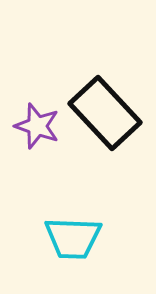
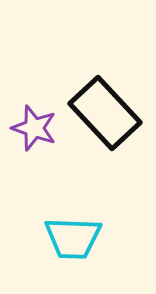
purple star: moved 3 px left, 2 px down
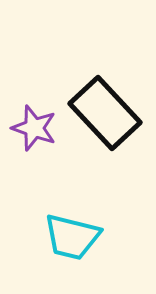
cyan trapezoid: moved 1 px left, 1 px up; rotated 12 degrees clockwise
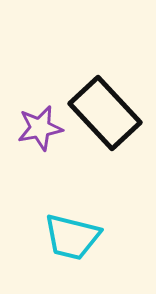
purple star: moved 6 px right; rotated 30 degrees counterclockwise
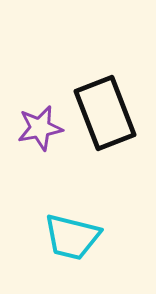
black rectangle: rotated 22 degrees clockwise
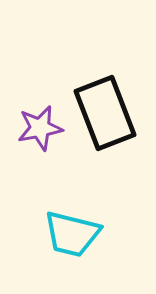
cyan trapezoid: moved 3 px up
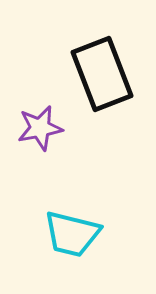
black rectangle: moved 3 px left, 39 px up
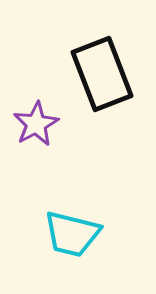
purple star: moved 4 px left, 4 px up; rotated 18 degrees counterclockwise
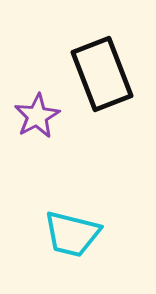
purple star: moved 1 px right, 8 px up
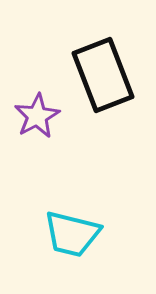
black rectangle: moved 1 px right, 1 px down
